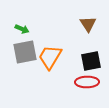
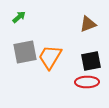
brown triangle: rotated 42 degrees clockwise
green arrow: moved 3 px left, 12 px up; rotated 64 degrees counterclockwise
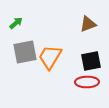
green arrow: moved 3 px left, 6 px down
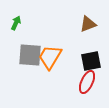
green arrow: rotated 24 degrees counterclockwise
gray square: moved 5 px right, 3 px down; rotated 15 degrees clockwise
red ellipse: rotated 65 degrees counterclockwise
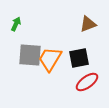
green arrow: moved 1 px down
orange trapezoid: moved 2 px down
black square: moved 12 px left, 3 px up
red ellipse: rotated 30 degrees clockwise
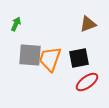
orange trapezoid: rotated 12 degrees counterclockwise
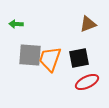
green arrow: rotated 112 degrees counterclockwise
red ellipse: rotated 10 degrees clockwise
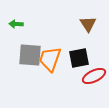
brown triangle: rotated 42 degrees counterclockwise
red ellipse: moved 7 px right, 6 px up
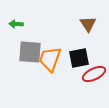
gray square: moved 3 px up
red ellipse: moved 2 px up
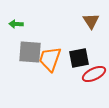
brown triangle: moved 3 px right, 3 px up
